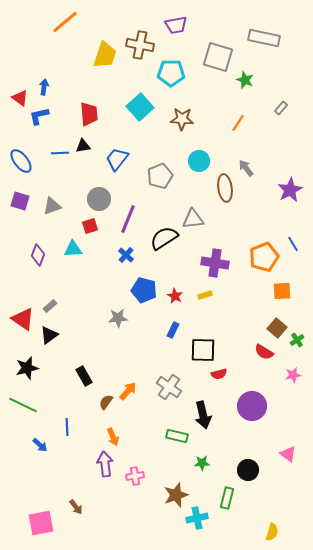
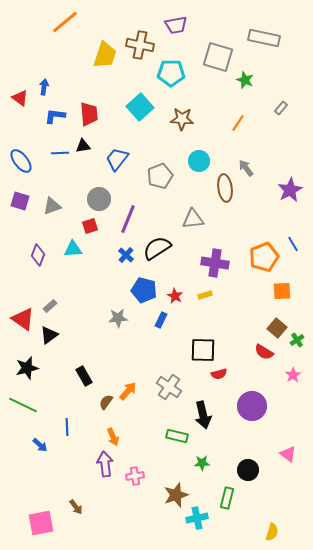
blue L-shape at (39, 116): moved 16 px right; rotated 20 degrees clockwise
black semicircle at (164, 238): moved 7 px left, 10 px down
blue rectangle at (173, 330): moved 12 px left, 10 px up
pink star at (293, 375): rotated 21 degrees counterclockwise
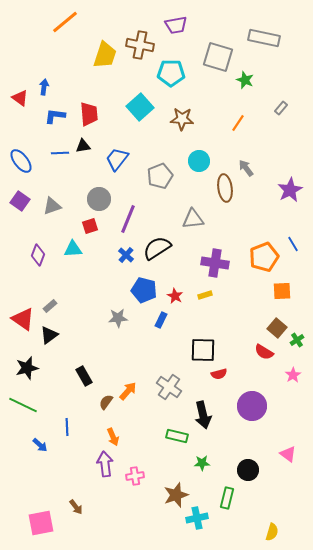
purple square at (20, 201): rotated 18 degrees clockwise
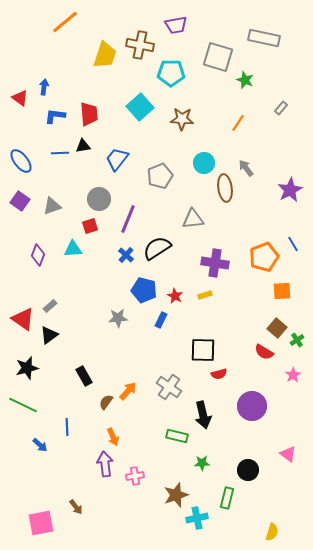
cyan circle at (199, 161): moved 5 px right, 2 px down
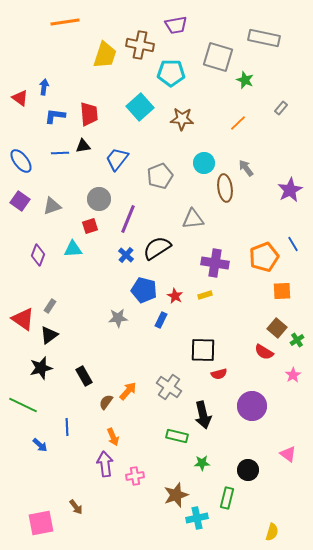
orange line at (65, 22): rotated 32 degrees clockwise
orange line at (238, 123): rotated 12 degrees clockwise
gray rectangle at (50, 306): rotated 16 degrees counterclockwise
black star at (27, 368): moved 14 px right
